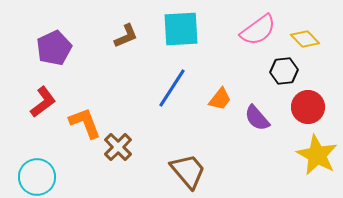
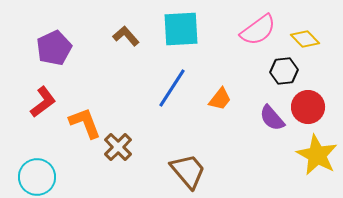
brown L-shape: rotated 108 degrees counterclockwise
purple semicircle: moved 15 px right
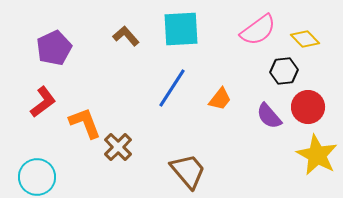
purple semicircle: moved 3 px left, 2 px up
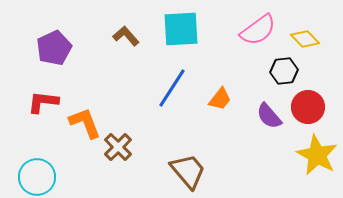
red L-shape: rotated 136 degrees counterclockwise
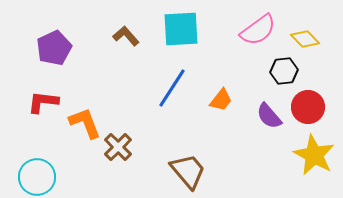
orange trapezoid: moved 1 px right, 1 px down
yellow star: moved 3 px left
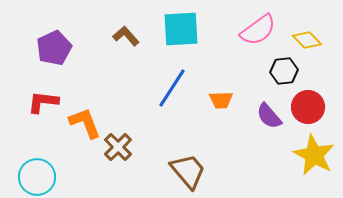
yellow diamond: moved 2 px right, 1 px down
orange trapezoid: rotated 50 degrees clockwise
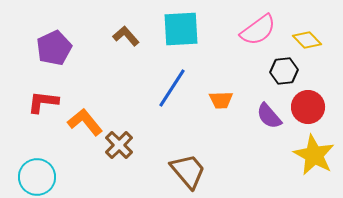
orange L-shape: moved 1 px up; rotated 18 degrees counterclockwise
brown cross: moved 1 px right, 2 px up
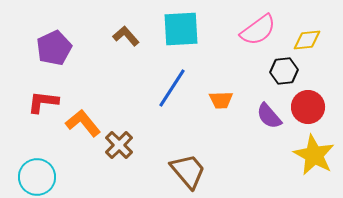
yellow diamond: rotated 52 degrees counterclockwise
orange L-shape: moved 2 px left, 1 px down
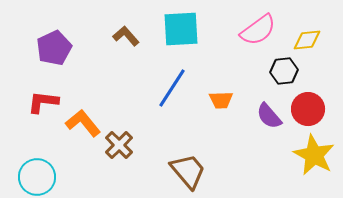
red circle: moved 2 px down
